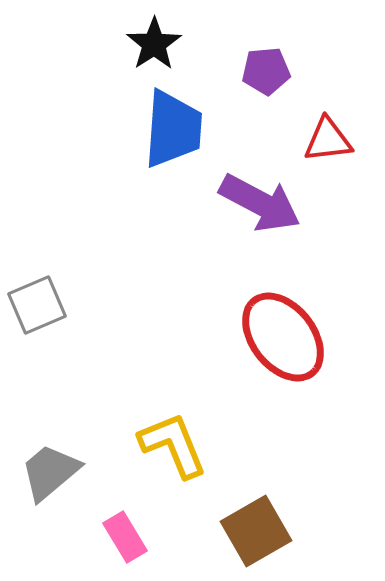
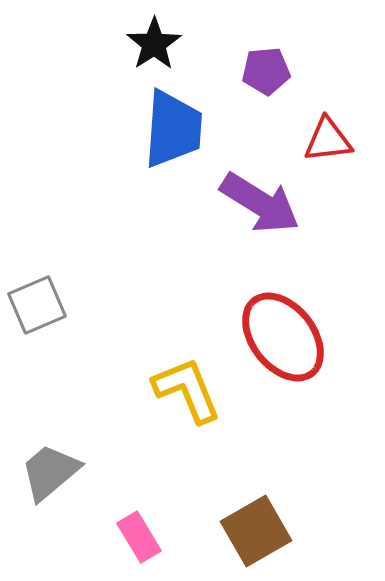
purple arrow: rotated 4 degrees clockwise
yellow L-shape: moved 14 px right, 55 px up
pink rectangle: moved 14 px right
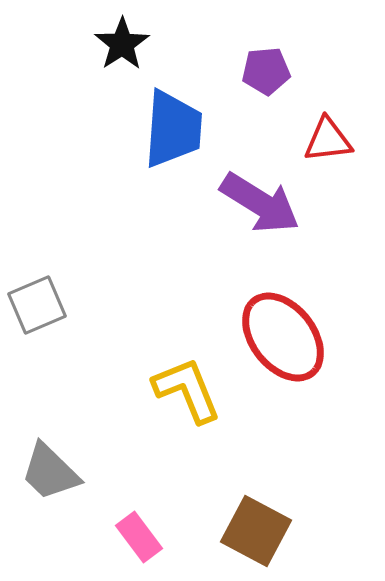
black star: moved 32 px left
gray trapezoid: rotated 96 degrees counterclockwise
brown square: rotated 32 degrees counterclockwise
pink rectangle: rotated 6 degrees counterclockwise
